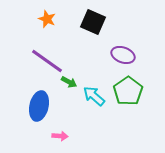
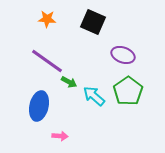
orange star: rotated 18 degrees counterclockwise
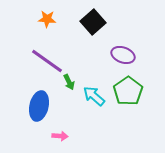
black square: rotated 25 degrees clockwise
green arrow: rotated 35 degrees clockwise
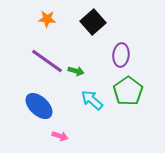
purple ellipse: moved 2 px left; rotated 75 degrees clockwise
green arrow: moved 7 px right, 11 px up; rotated 49 degrees counterclockwise
cyan arrow: moved 2 px left, 4 px down
blue ellipse: rotated 60 degrees counterclockwise
pink arrow: rotated 14 degrees clockwise
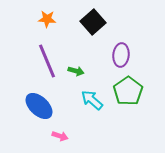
purple line: rotated 32 degrees clockwise
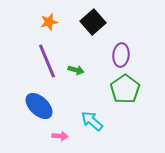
orange star: moved 2 px right, 3 px down; rotated 18 degrees counterclockwise
green arrow: moved 1 px up
green pentagon: moved 3 px left, 2 px up
cyan arrow: moved 21 px down
pink arrow: rotated 14 degrees counterclockwise
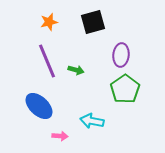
black square: rotated 25 degrees clockwise
cyan arrow: rotated 30 degrees counterclockwise
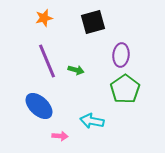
orange star: moved 5 px left, 4 px up
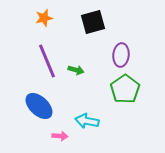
cyan arrow: moved 5 px left
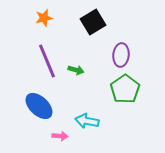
black square: rotated 15 degrees counterclockwise
